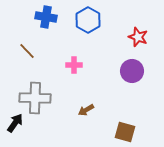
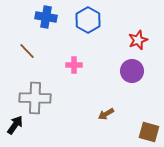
red star: moved 3 px down; rotated 30 degrees clockwise
brown arrow: moved 20 px right, 4 px down
black arrow: moved 2 px down
brown square: moved 24 px right
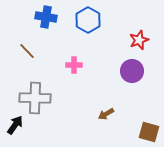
red star: moved 1 px right
